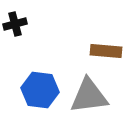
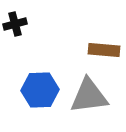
brown rectangle: moved 2 px left, 1 px up
blue hexagon: rotated 9 degrees counterclockwise
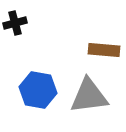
black cross: moved 1 px up
blue hexagon: moved 2 px left; rotated 12 degrees clockwise
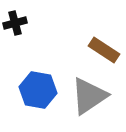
brown rectangle: rotated 28 degrees clockwise
gray triangle: rotated 27 degrees counterclockwise
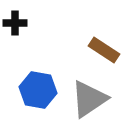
black cross: rotated 15 degrees clockwise
gray triangle: moved 3 px down
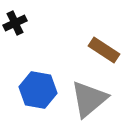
black cross: rotated 25 degrees counterclockwise
gray triangle: rotated 6 degrees counterclockwise
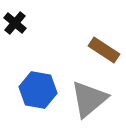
black cross: rotated 25 degrees counterclockwise
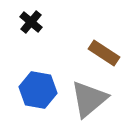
black cross: moved 16 px right, 1 px up
brown rectangle: moved 3 px down
